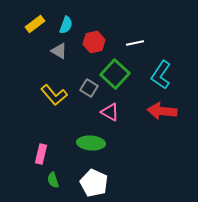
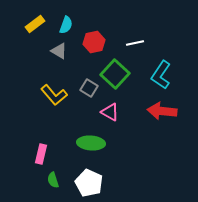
white pentagon: moved 5 px left
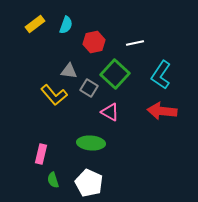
gray triangle: moved 10 px right, 20 px down; rotated 24 degrees counterclockwise
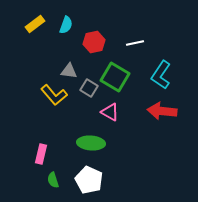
green square: moved 3 px down; rotated 12 degrees counterclockwise
white pentagon: moved 3 px up
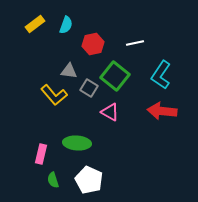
red hexagon: moved 1 px left, 2 px down
green square: moved 1 px up; rotated 8 degrees clockwise
green ellipse: moved 14 px left
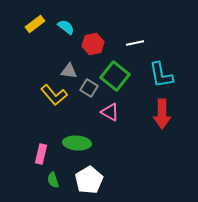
cyan semicircle: moved 2 px down; rotated 72 degrees counterclockwise
cyan L-shape: rotated 44 degrees counterclockwise
red arrow: moved 3 px down; rotated 96 degrees counterclockwise
white pentagon: rotated 16 degrees clockwise
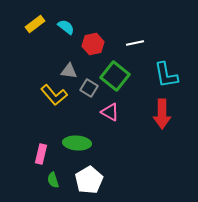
cyan L-shape: moved 5 px right
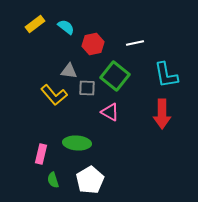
gray square: moved 2 px left; rotated 30 degrees counterclockwise
white pentagon: moved 1 px right
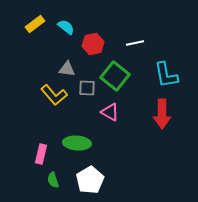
gray triangle: moved 2 px left, 2 px up
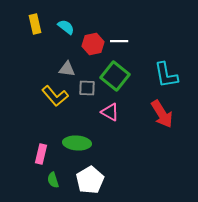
yellow rectangle: rotated 66 degrees counterclockwise
white line: moved 16 px left, 2 px up; rotated 12 degrees clockwise
yellow L-shape: moved 1 px right, 1 px down
red arrow: rotated 32 degrees counterclockwise
